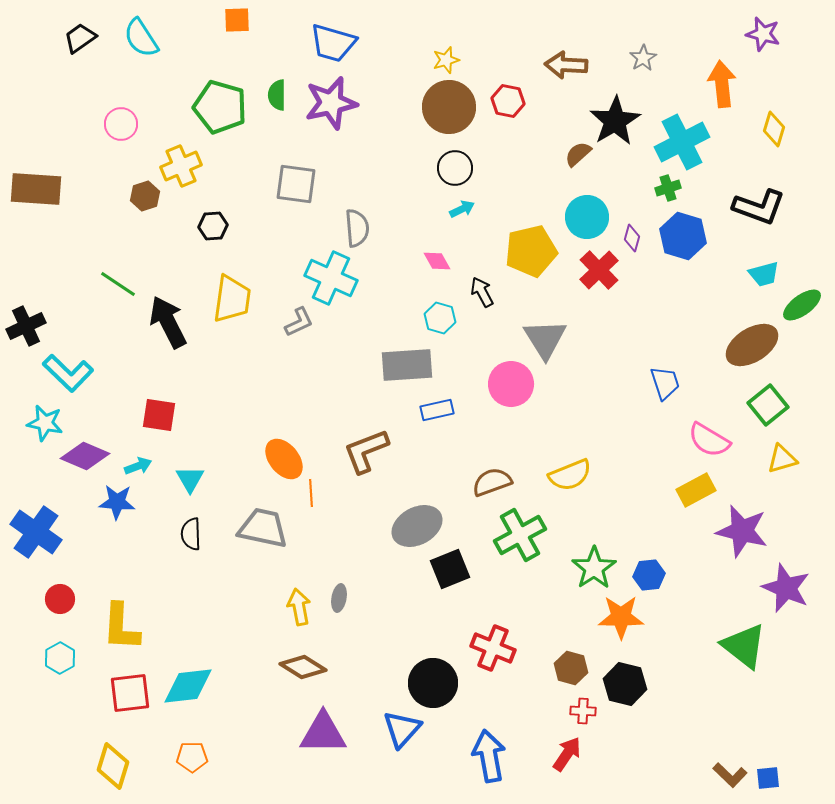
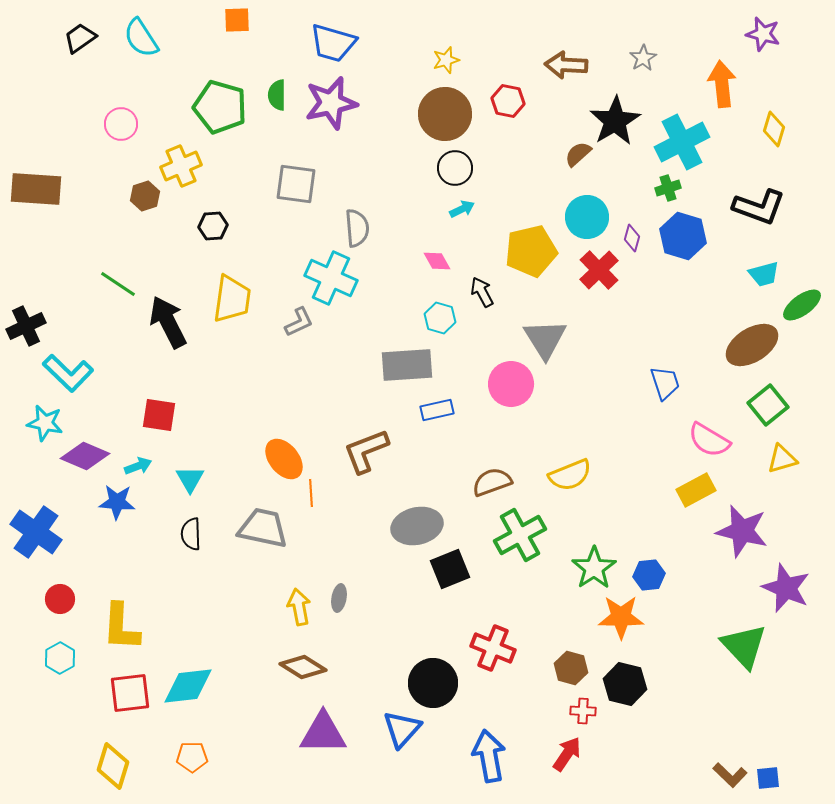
brown circle at (449, 107): moved 4 px left, 7 px down
gray ellipse at (417, 526): rotated 15 degrees clockwise
green triangle at (744, 646): rotated 9 degrees clockwise
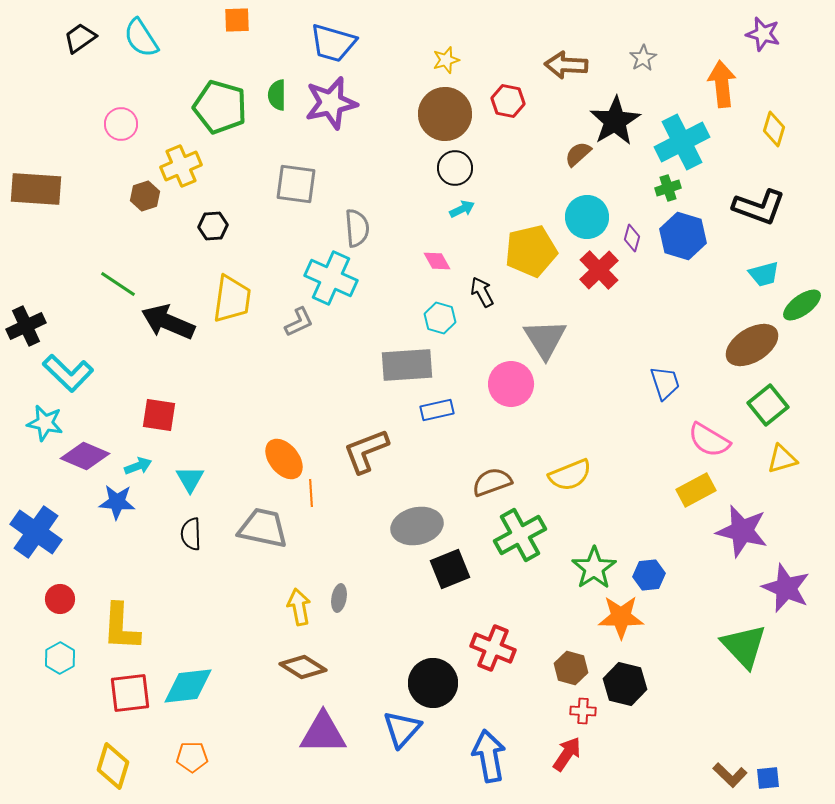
black arrow at (168, 322): rotated 40 degrees counterclockwise
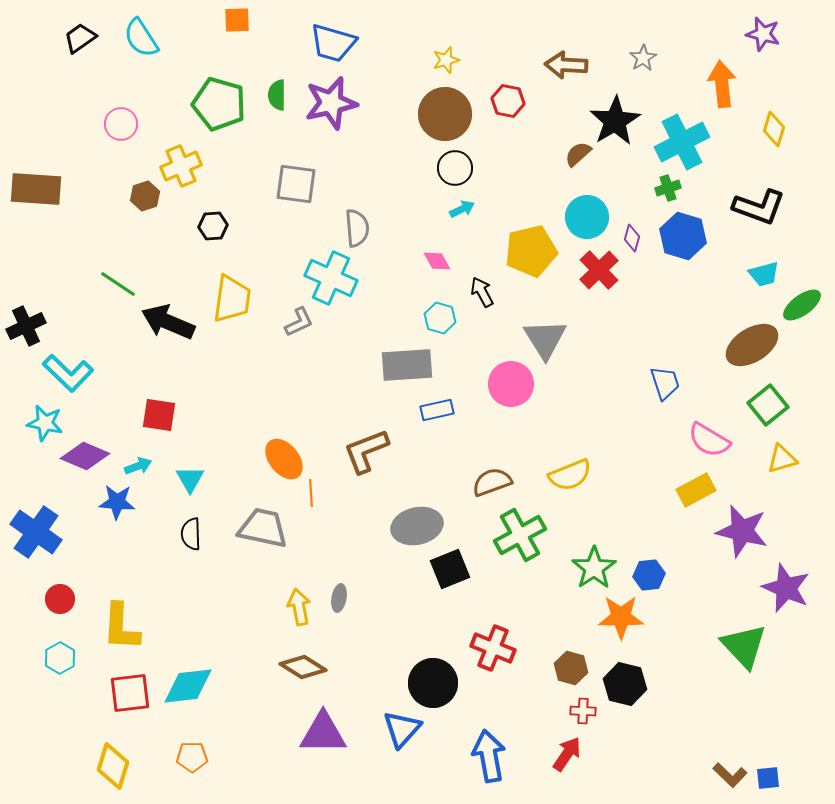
green pentagon at (220, 107): moved 1 px left, 3 px up
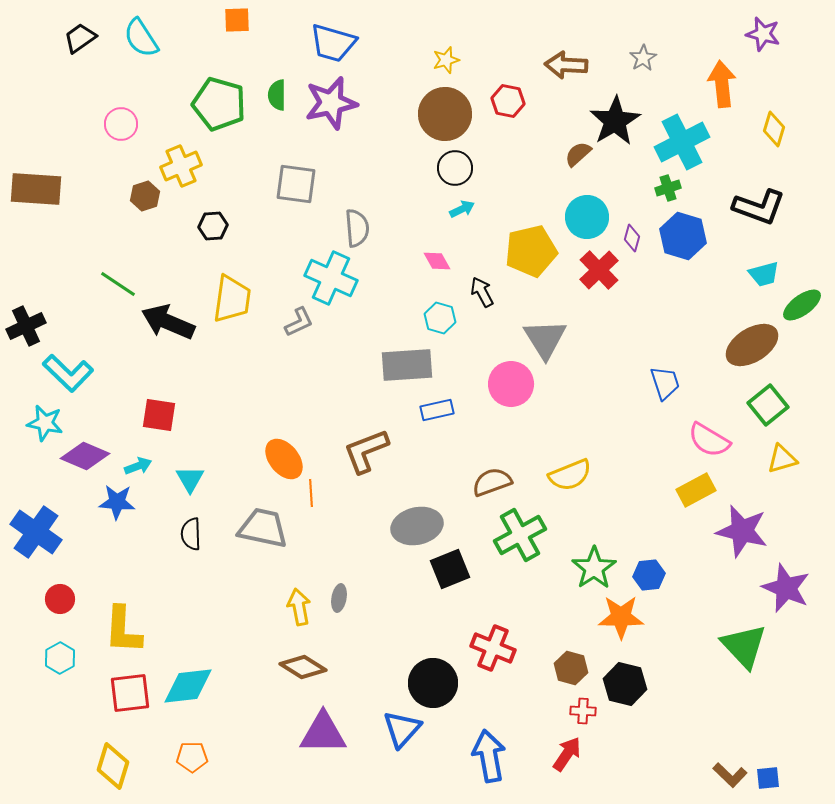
yellow L-shape at (121, 627): moved 2 px right, 3 px down
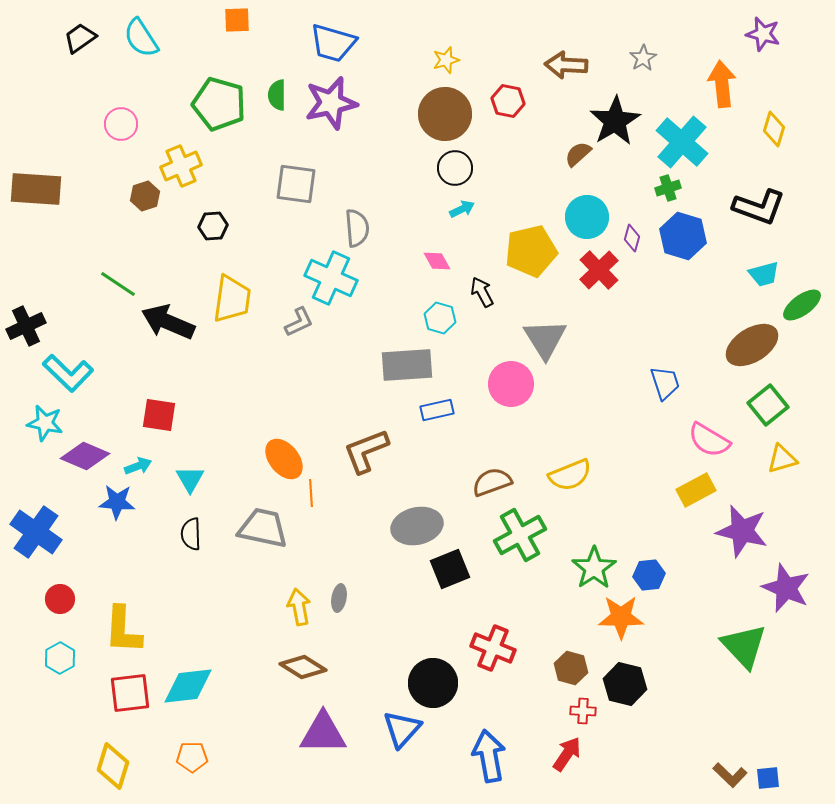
cyan cross at (682, 142): rotated 22 degrees counterclockwise
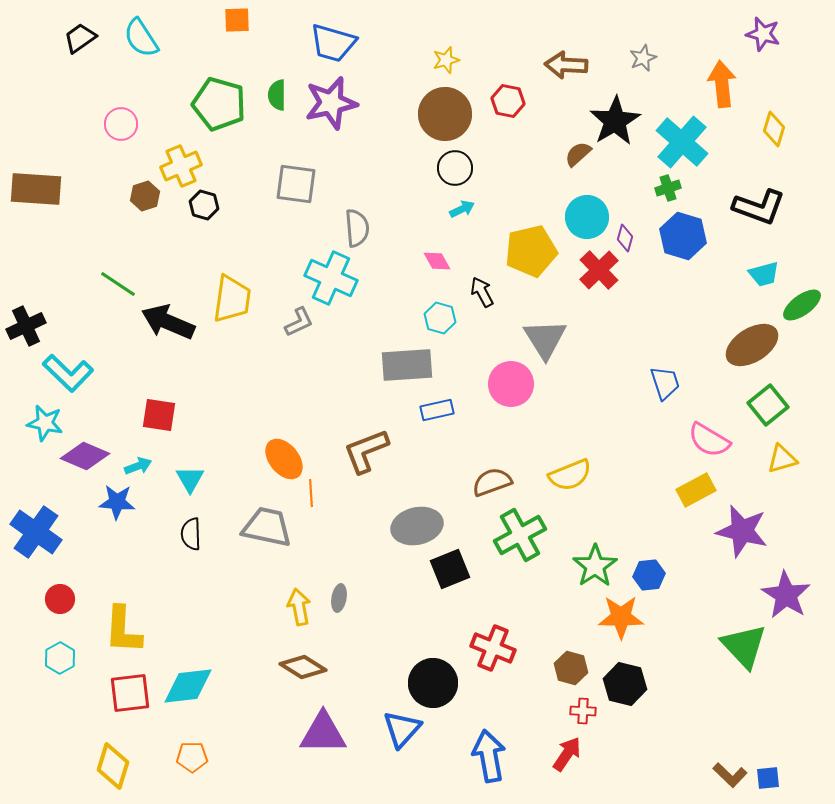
gray star at (643, 58): rotated 8 degrees clockwise
black hexagon at (213, 226): moved 9 px left, 21 px up; rotated 20 degrees clockwise
purple diamond at (632, 238): moved 7 px left
gray trapezoid at (263, 528): moved 4 px right, 1 px up
green star at (594, 568): moved 1 px right, 2 px up
purple star at (786, 588): moved 7 px down; rotated 9 degrees clockwise
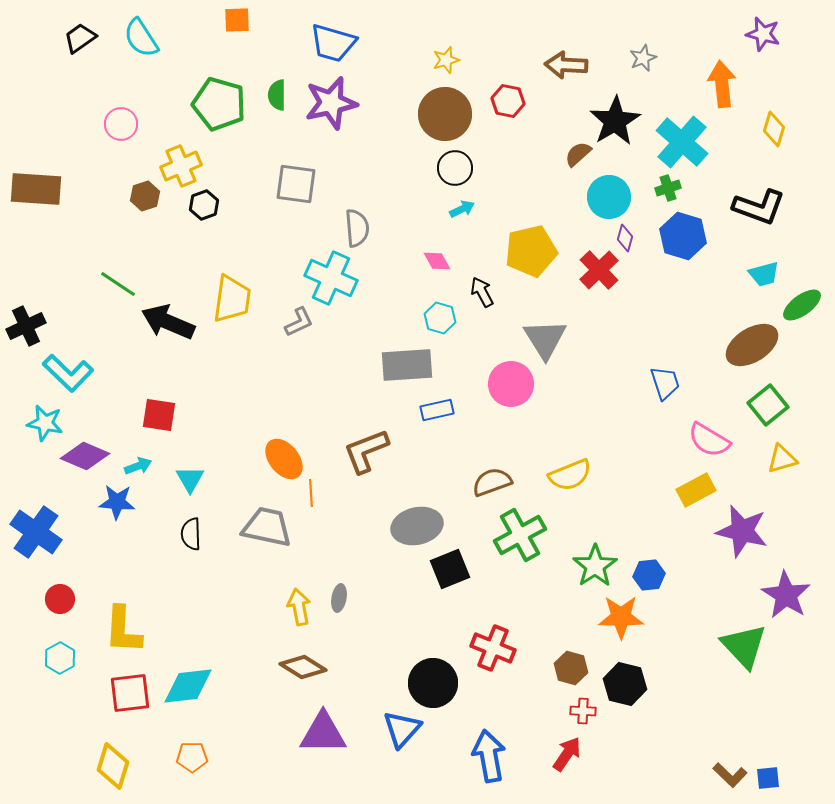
black hexagon at (204, 205): rotated 24 degrees clockwise
cyan circle at (587, 217): moved 22 px right, 20 px up
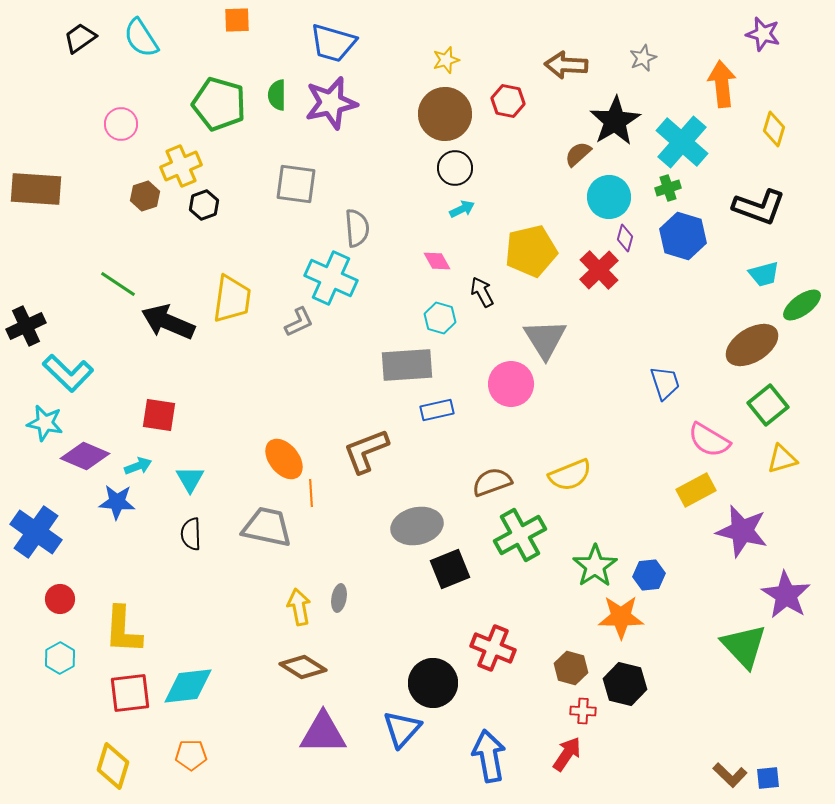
orange pentagon at (192, 757): moved 1 px left, 2 px up
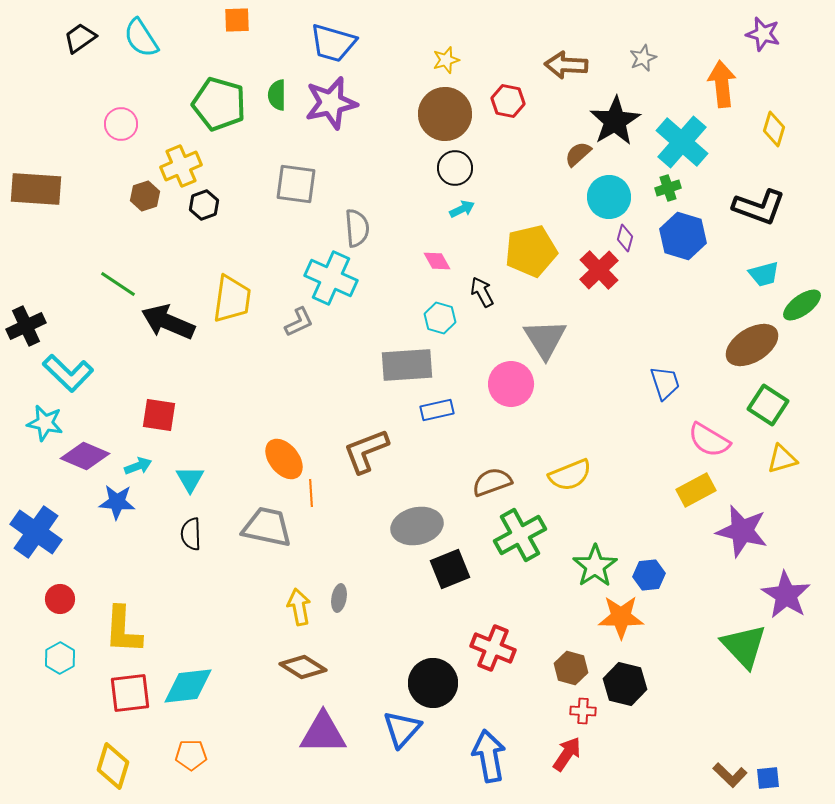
green square at (768, 405): rotated 18 degrees counterclockwise
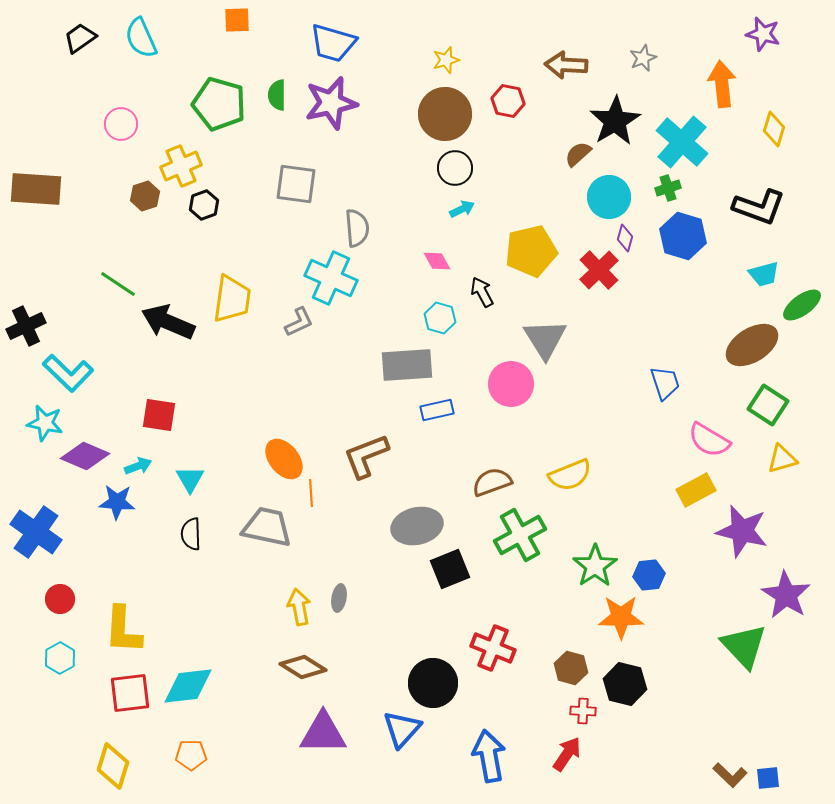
cyan semicircle at (141, 38): rotated 9 degrees clockwise
brown L-shape at (366, 451): moved 5 px down
